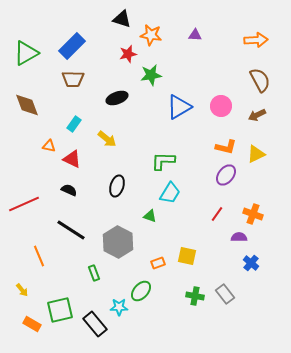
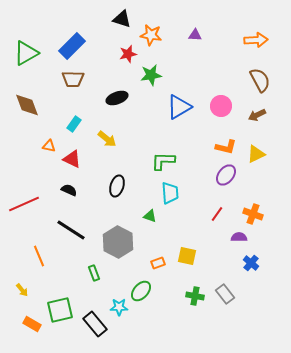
cyan trapezoid at (170, 193): rotated 35 degrees counterclockwise
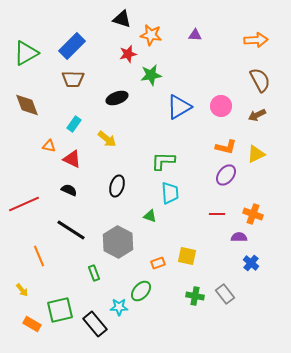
red line at (217, 214): rotated 56 degrees clockwise
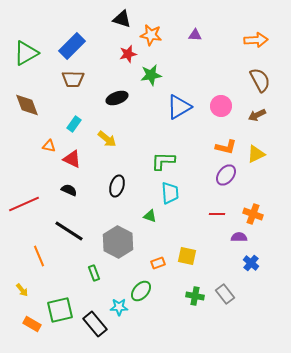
black line at (71, 230): moved 2 px left, 1 px down
